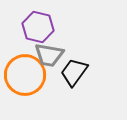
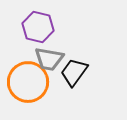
gray trapezoid: moved 4 px down
orange circle: moved 3 px right, 7 px down
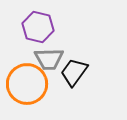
gray trapezoid: rotated 12 degrees counterclockwise
orange circle: moved 1 px left, 2 px down
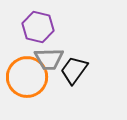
black trapezoid: moved 2 px up
orange circle: moved 7 px up
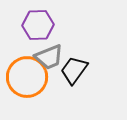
purple hexagon: moved 2 px up; rotated 16 degrees counterclockwise
gray trapezoid: moved 2 px up; rotated 20 degrees counterclockwise
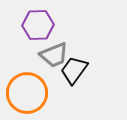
gray trapezoid: moved 5 px right, 2 px up
orange circle: moved 16 px down
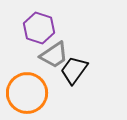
purple hexagon: moved 1 px right, 3 px down; rotated 20 degrees clockwise
gray trapezoid: rotated 12 degrees counterclockwise
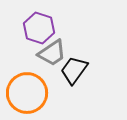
gray trapezoid: moved 2 px left, 2 px up
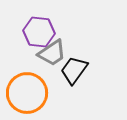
purple hexagon: moved 4 px down; rotated 12 degrees counterclockwise
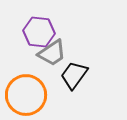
black trapezoid: moved 5 px down
orange circle: moved 1 px left, 2 px down
